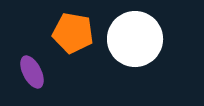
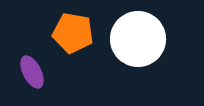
white circle: moved 3 px right
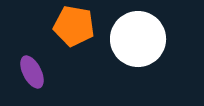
orange pentagon: moved 1 px right, 7 px up
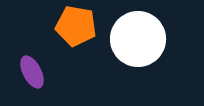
orange pentagon: moved 2 px right
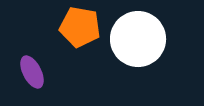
orange pentagon: moved 4 px right, 1 px down
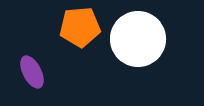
orange pentagon: rotated 15 degrees counterclockwise
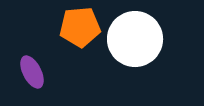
white circle: moved 3 px left
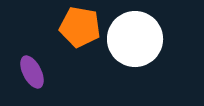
orange pentagon: rotated 15 degrees clockwise
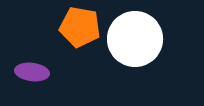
purple ellipse: rotated 56 degrees counterclockwise
